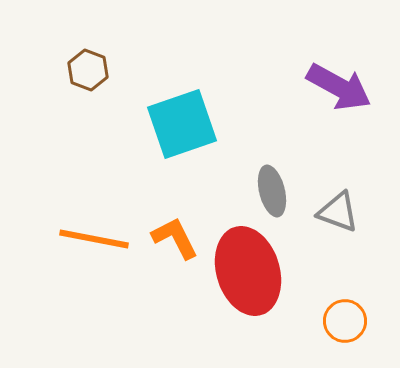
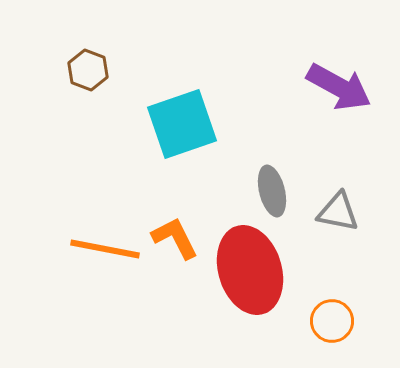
gray triangle: rotated 9 degrees counterclockwise
orange line: moved 11 px right, 10 px down
red ellipse: moved 2 px right, 1 px up
orange circle: moved 13 px left
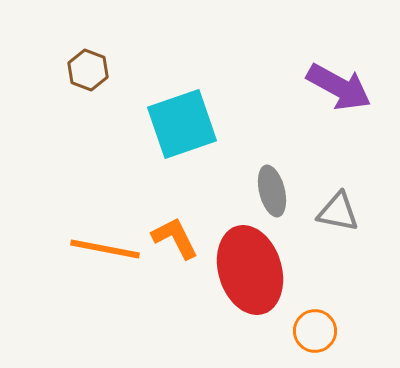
orange circle: moved 17 px left, 10 px down
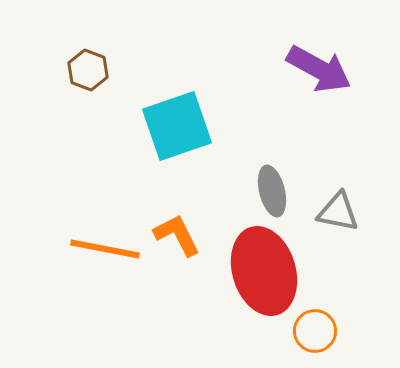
purple arrow: moved 20 px left, 18 px up
cyan square: moved 5 px left, 2 px down
orange L-shape: moved 2 px right, 3 px up
red ellipse: moved 14 px right, 1 px down
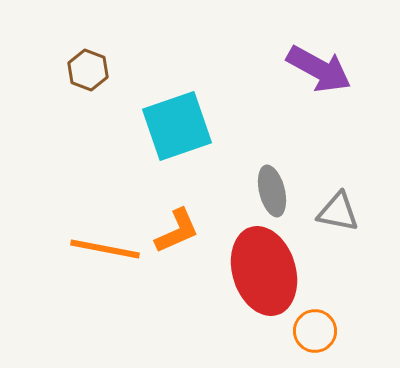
orange L-shape: moved 4 px up; rotated 93 degrees clockwise
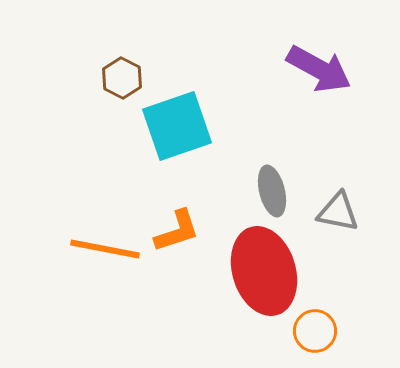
brown hexagon: moved 34 px right, 8 px down; rotated 6 degrees clockwise
orange L-shape: rotated 6 degrees clockwise
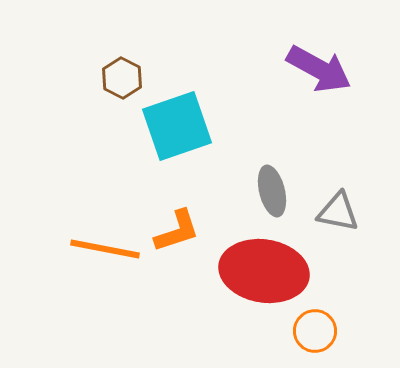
red ellipse: rotated 64 degrees counterclockwise
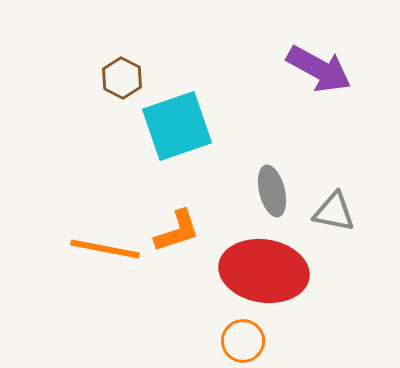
gray triangle: moved 4 px left
orange circle: moved 72 px left, 10 px down
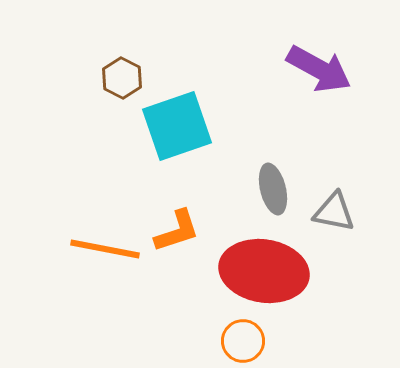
gray ellipse: moved 1 px right, 2 px up
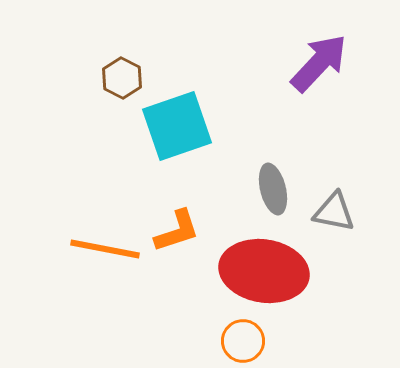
purple arrow: moved 6 px up; rotated 76 degrees counterclockwise
